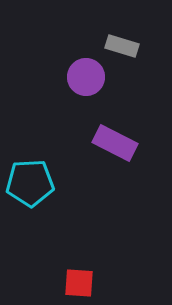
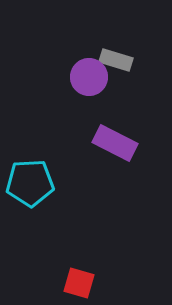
gray rectangle: moved 6 px left, 14 px down
purple circle: moved 3 px right
red square: rotated 12 degrees clockwise
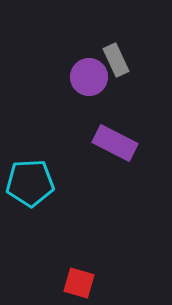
gray rectangle: rotated 48 degrees clockwise
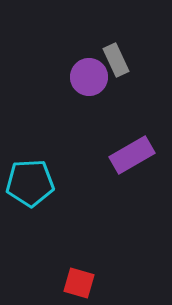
purple rectangle: moved 17 px right, 12 px down; rotated 57 degrees counterclockwise
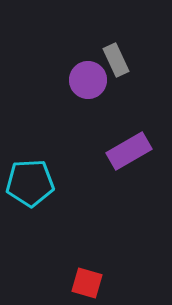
purple circle: moved 1 px left, 3 px down
purple rectangle: moved 3 px left, 4 px up
red square: moved 8 px right
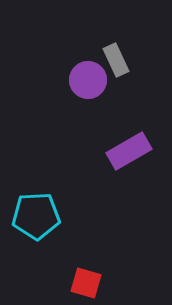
cyan pentagon: moved 6 px right, 33 px down
red square: moved 1 px left
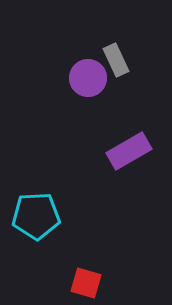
purple circle: moved 2 px up
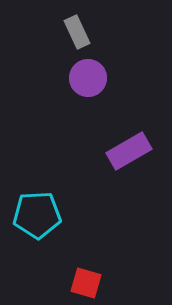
gray rectangle: moved 39 px left, 28 px up
cyan pentagon: moved 1 px right, 1 px up
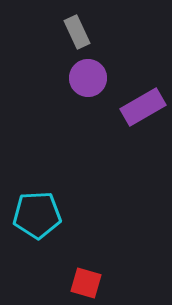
purple rectangle: moved 14 px right, 44 px up
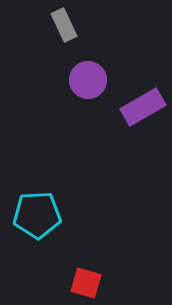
gray rectangle: moved 13 px left, 7 px up
purple circle: moved 2 px down
